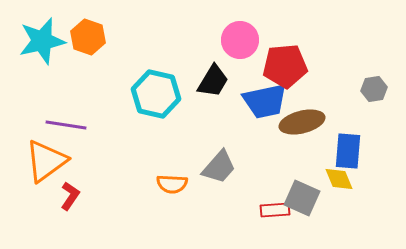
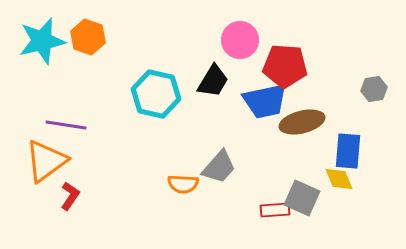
red pentagon: rotated 9 degrees clockwise
orange semicircle: moved 11 px right
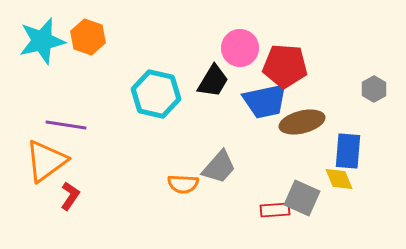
pink circle: moved 8 px down
gray hexagon: rotated 20 degrees counterclockwise
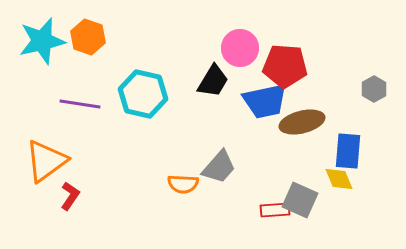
cyan hexagon: moved 13 px left
purple line: moved 14 px right, 21 px up
gray square: moved 2 px left, 2 px down
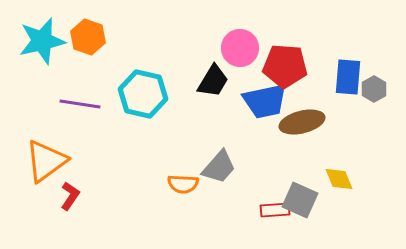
blue rectangle: moved 74 px up
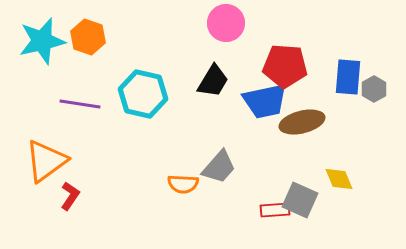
pink circle: moved 14 px left, 25 px up
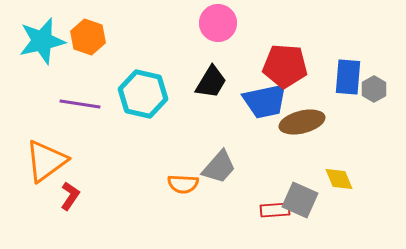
pink circle: moved 8 px left
black trapezoid: moved 2 px left, 1 px down
